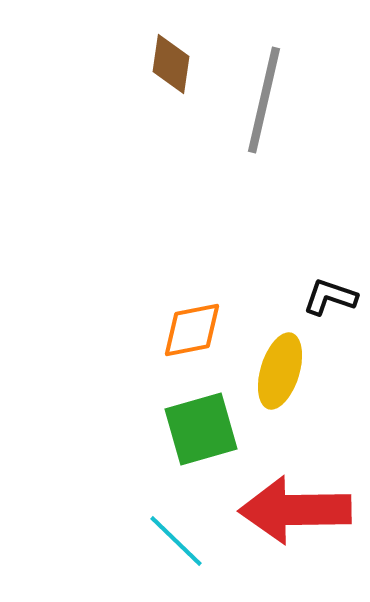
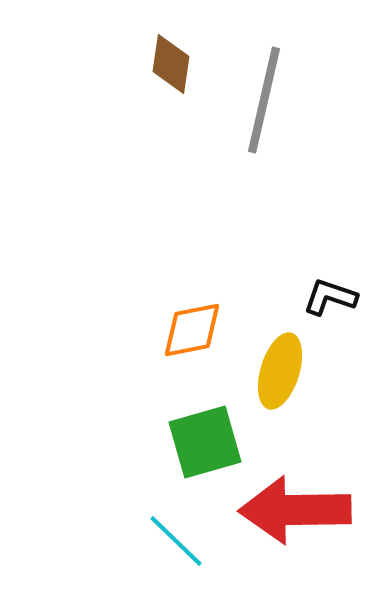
green square: moved 4 px right, 13 px down
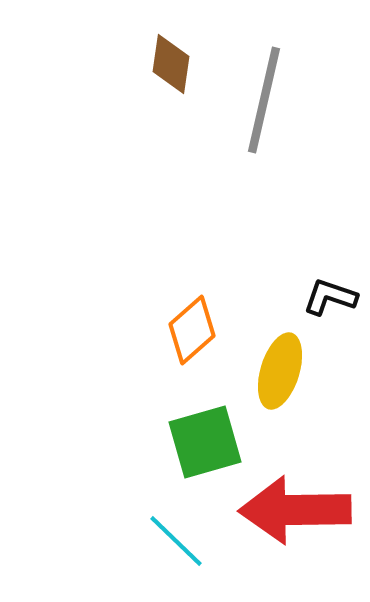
orange diamond: rotated 30 degrees counterclockwise
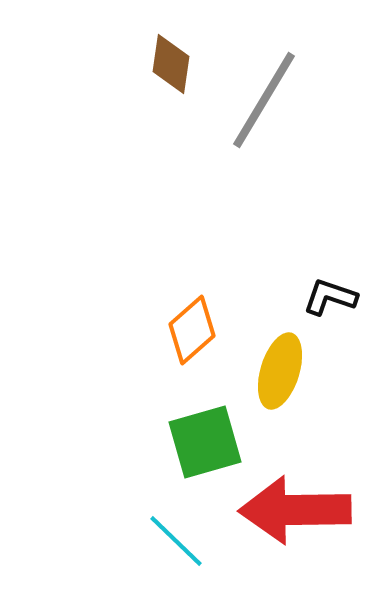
gray line: rotated 18 degrees clockwise
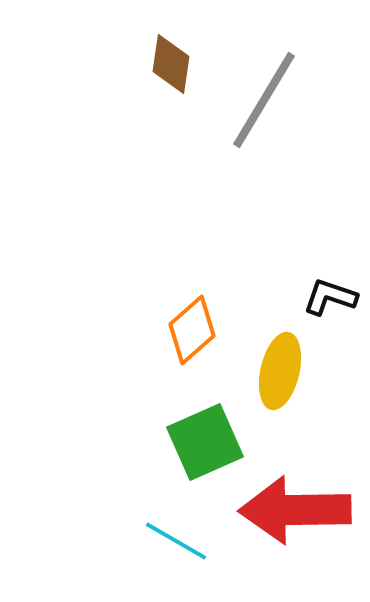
yellow ellipse: rotated 4 degrees counterclockwise
green square: rotated 8 degrees counterclockwise
cyan line: rotated 14 degrees counterclockwise
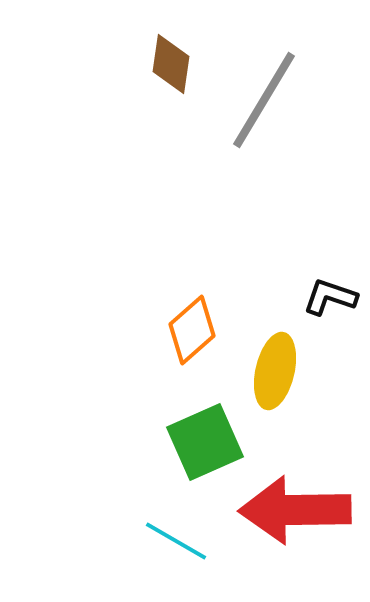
yellow ellipse: moved 5 px left
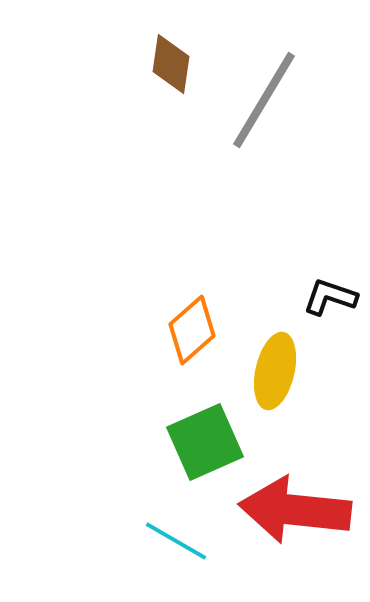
red arrow: rotated 7 degrees clockwise
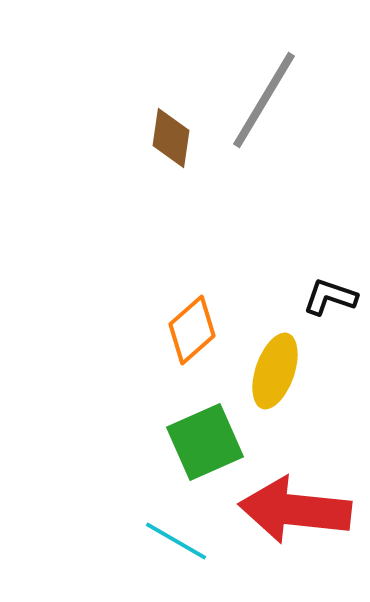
brown diamond: moved 74 px down
yellow ellipse: rotated 6 degrees clockwise
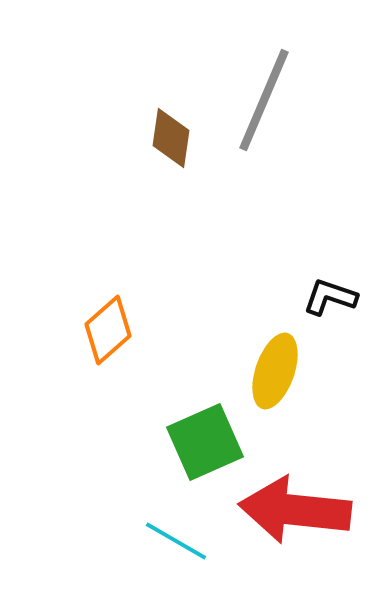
gray line: rotated 8 degrees counterclockwise
orange diamond: moved 84 px left
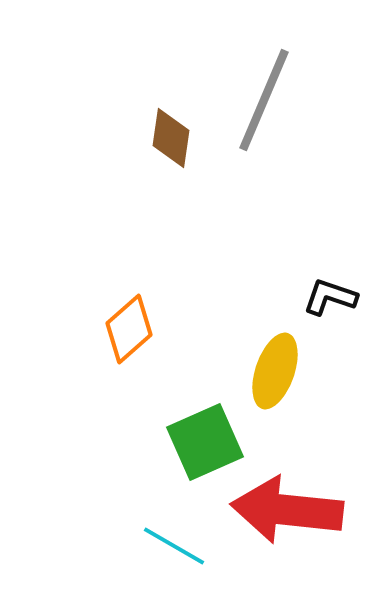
orange diamond: moved 21 px right, 1 px up
red arrow: moved 8 px left
cyan line: moved 2 px left, 5 px down
